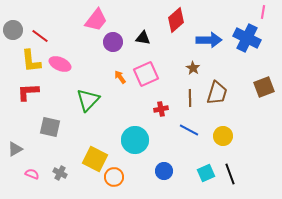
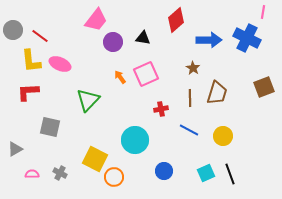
pink semicircle: rotated 24 degrees counterclockwise
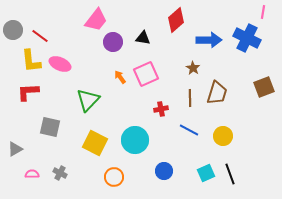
yellow square: moved 16 px up
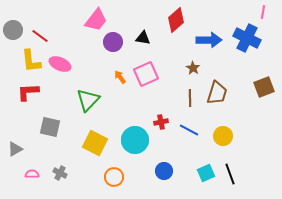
red cross: moved 13 px down
